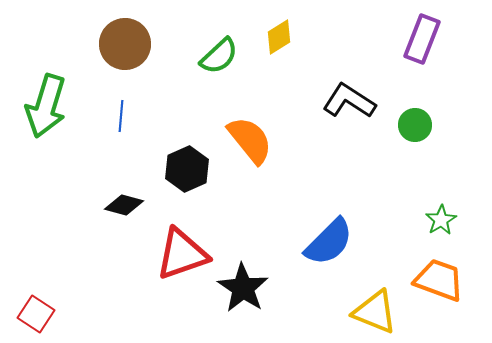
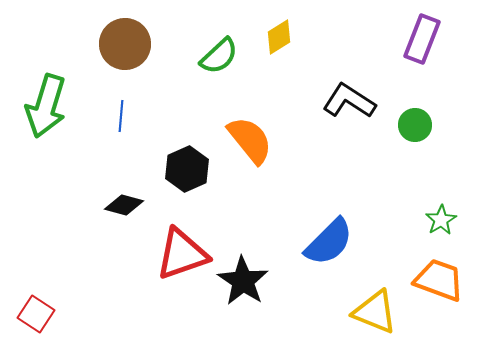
black star: moved 7 px up
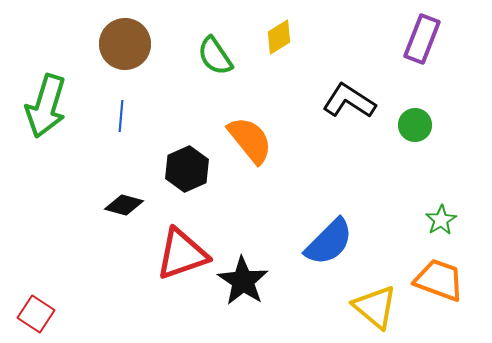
green semicircle: moved 4 px left; rotated 99 degrees clockwise
yellow triangle: moved 5 px up; rotated 18 degrees clockwise
